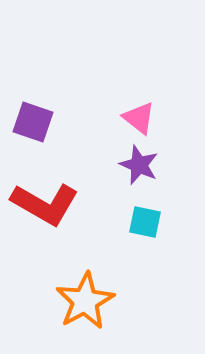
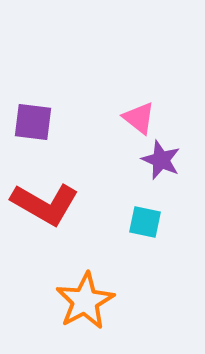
purple square: rotated 12 degrees counterclockwise
purple star: moved 22 px right, 5 px up
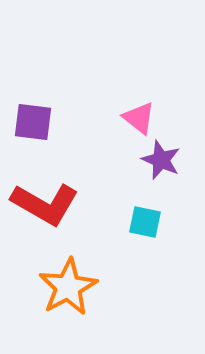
orange star: moved 17 px left, 14 px up
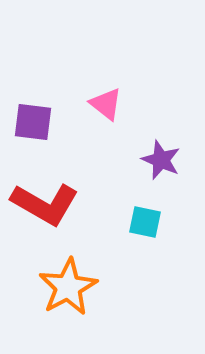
pink triangle: moved 33 px left, 14 px up
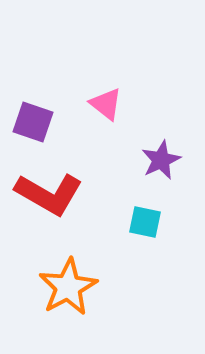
purple square: rotated 12 degrees clockwise
purple star: rotated 24 degrees clockwise
red L-shape: moved 4 px right, 10 px up
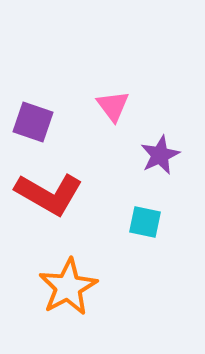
pink triangle: moved 7 px right, 2 px down; rotated 15 degrees clockwise
purple star: moved 1 px left, 5 px up
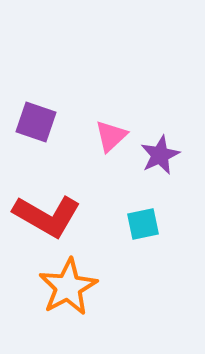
pink triangle: moved 2 px left, 30 px down; rotated 24 degrees clockwise
purple square: moved 3 px right
red L-shape: moved 2 px left, 22 px down
cyan square: moved 2 px left, 2 px down; rotated 24 degrees counterclockwise
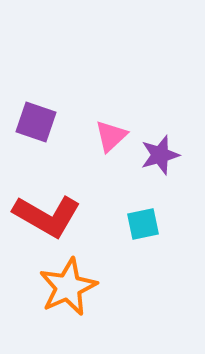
purple star: rotated 9 degrees clockwise
orange star: rotated 4 degrees clockwise
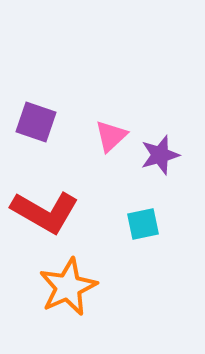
red L-shape: moved 2 px left, 4 px up
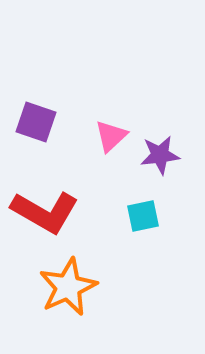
purple star: rotated 9 degrees clockwise
cyan square: moved 8 px up
